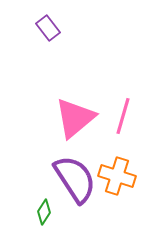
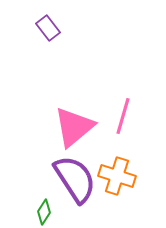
pink triangle: moved 1 px left, 9 px down
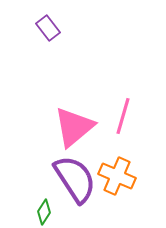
orange cross: rotated 6 degrees clockwise
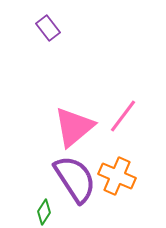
pink line: rotated 21 degrees clockwise
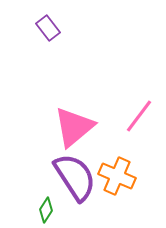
pink line: moved 16 px right
purple semicircle: moved 2 px up
green diamond: moved 2 px right, 2 px up
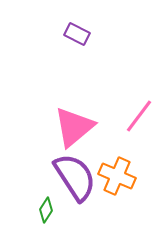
purple rectangle: moved 29 px right, 6 px down; rotated 25 degrees counterclockwise
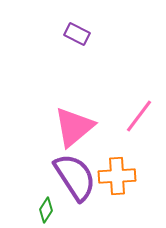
orange cross: rotated 27 degrees counterclockwise
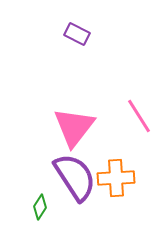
pink line: rotated 69 degrees counterclockwise
pink triangle: rotated 12 degrees counterclockwise
orange cross: moved 1 px left, 2 px down
green diamond: moved 6 px left, 3 px up
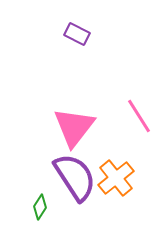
orange cross: rotated 36 degrees counterclockwise
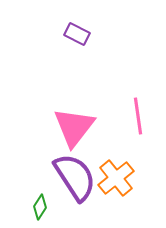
pink line: moved 1 px left; rotated 24 degrees clockwise
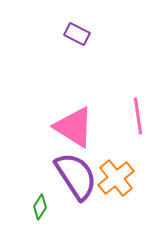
pink triangle: rotated 36 degrees counterclockwise
purple semicircle: moved 1 px right, 1 px up
